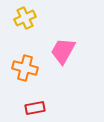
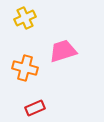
pink trapezoid: rotated 44 degrees clockwise
red rectangle: rotated 12 degrees counterclockwise
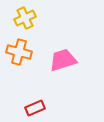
pink trapezoid: moved 9 px down
orange cross: moved 6 px left, 16 px up
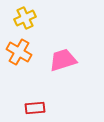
orange cross: rotated 15 degrees clockwise
red rectangle: rotated 18 degrees clockwise
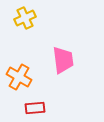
orange cross: moved 25 px down
pink trapezoid: rotated 100 degrees clockwise
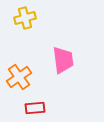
yellow cross: rotated 10 degrees clockwise
orange cross: rotated 25 degrees clockwise
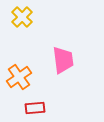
yellow cross: moved 3 px left, 1 px up; rotated 30 degrees counterclockwise
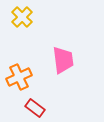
orange cross: rotated 10 degrees clockwise
red rectangle: rotated 42 degrees clockwise
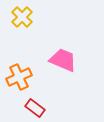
pink trapezoid: rotated 60 degrees counterclockwise
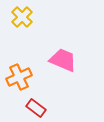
red rectangle: moved 1 px right
